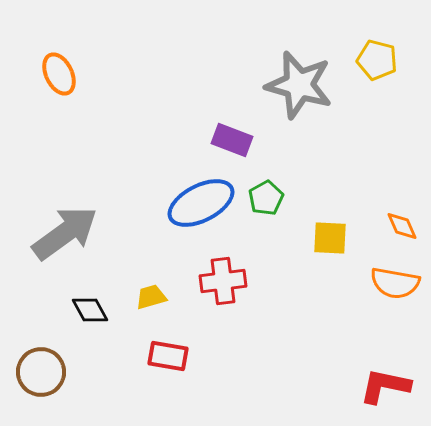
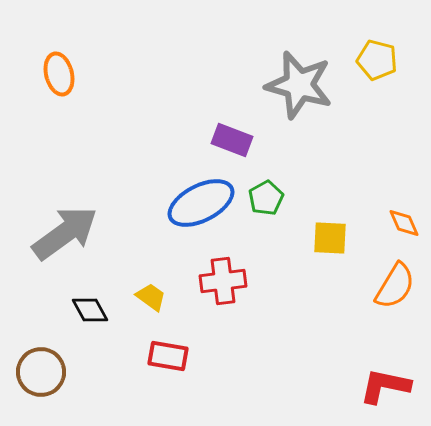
orange ellipse: rotated 12 degrees clockwise
orange diamond: moved 2 px right, 3 px up
orange semicircle: moved 3 px down; rotated 69 degrees counterclockwise
yellow trapezoid: rotated 52 degrees clockwise
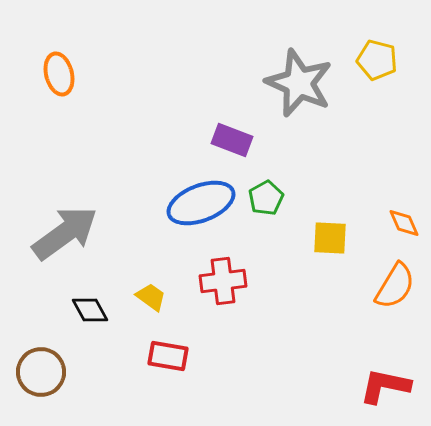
gray star: moved 2 px up; rotated 8 degrees clockwise
blue ellipse: rotated 6 degrees clockwise
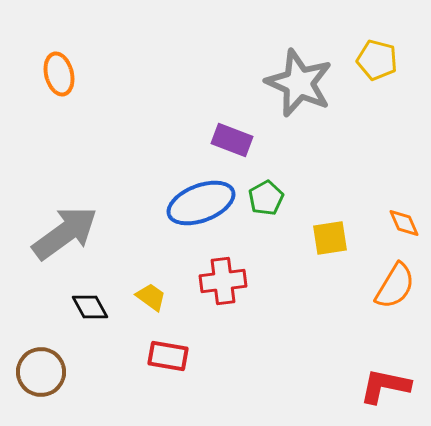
yellow square: rotated 12 degrees counterclockwise
black diamond: moved 3 px up
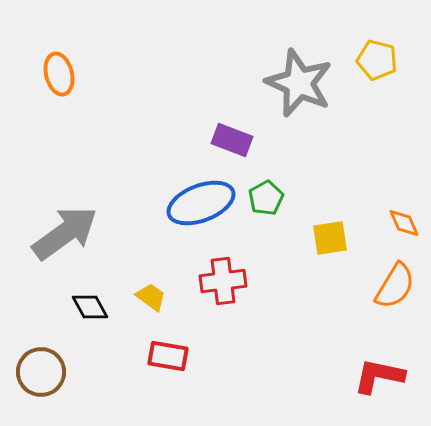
red L-shape: moved 6 px left, 10 px up
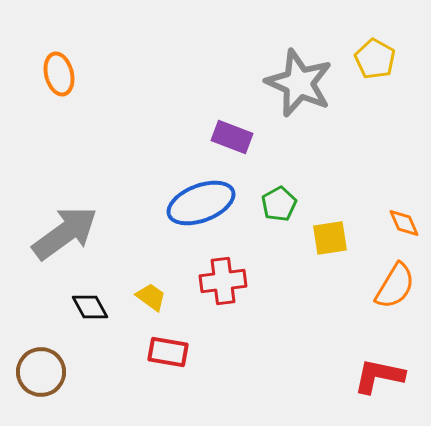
yellow pentagon: moved 2 px left, 1 px up; rotated 15 degrees clockwise
purple rectangle: moved 3 px up
green pentagon: moved 13 px right, 6 px down
red rectangle: moved 4 px up
